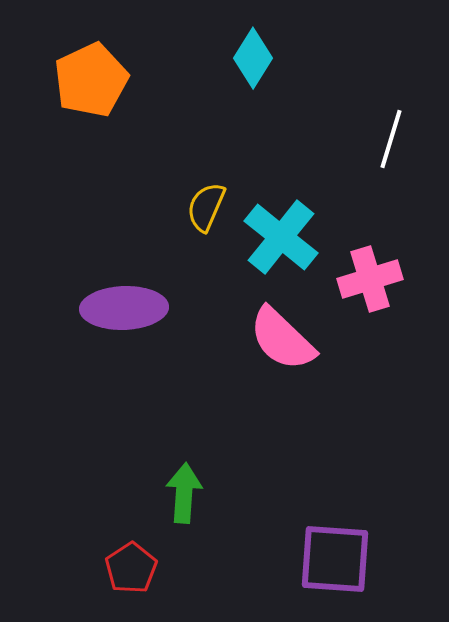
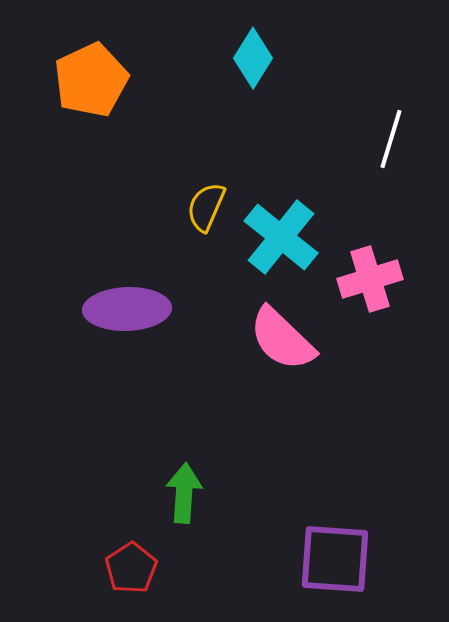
purple ellipse: moved 3 px right, 1 px down
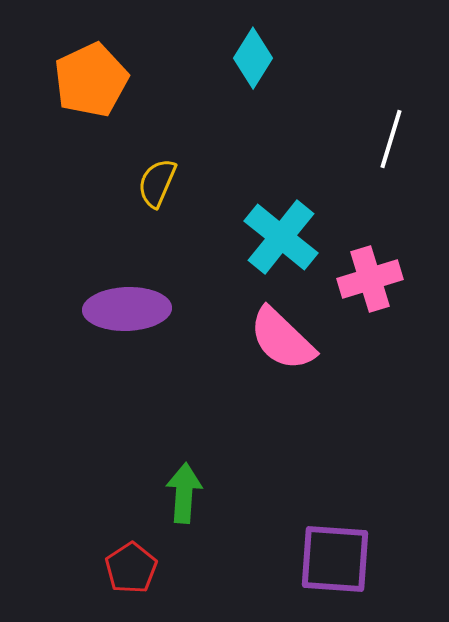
yellow semicircle: moved 49 px left, 24 px up
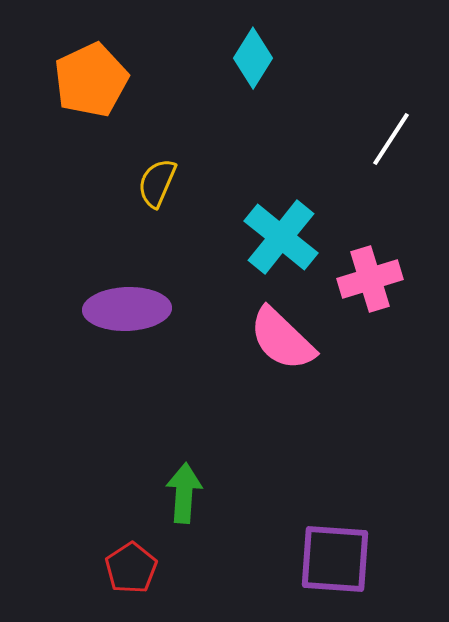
white line: rotated 16 degrees clockwise
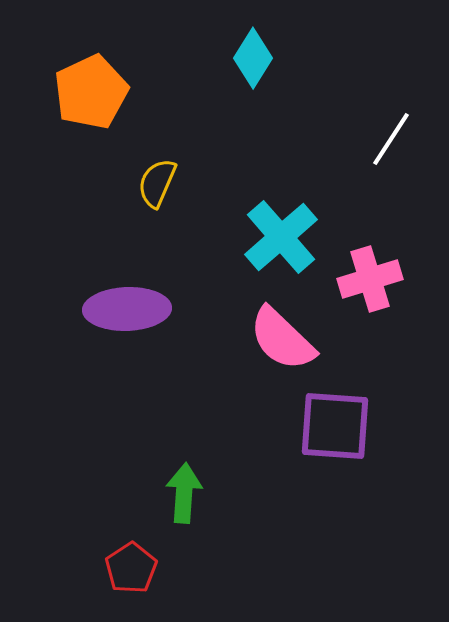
orange pentagon: moved 12 px down
cyan cross: rotated 10 degrees clockwise
purple square: moved 133 px up
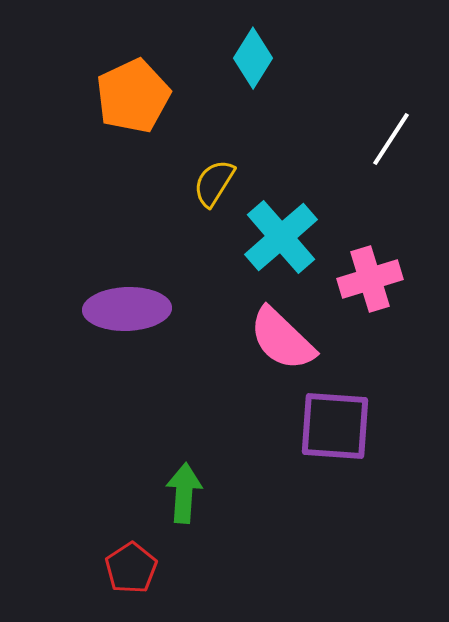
orange pentagon: moved 42 px right, 4 px down
yellow semicircle: moved 57 px right; rotated 9 degrees clockwise
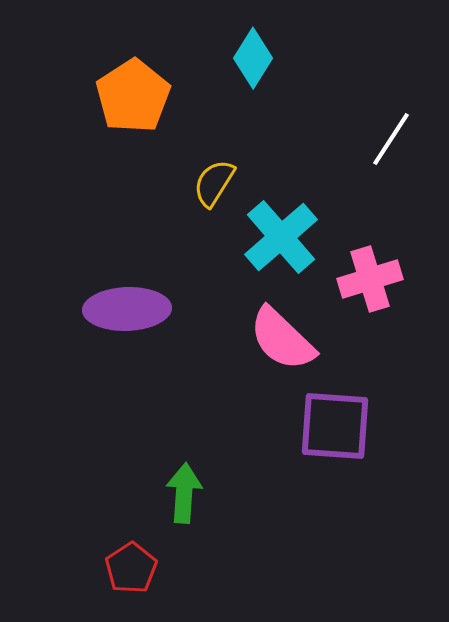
orange pentagon: rotated 8 degrees counterclockwise
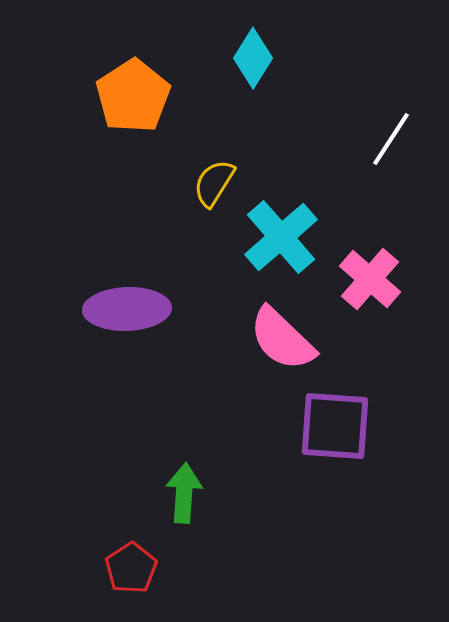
pink cross: rotated 32 degrees counterclockwise
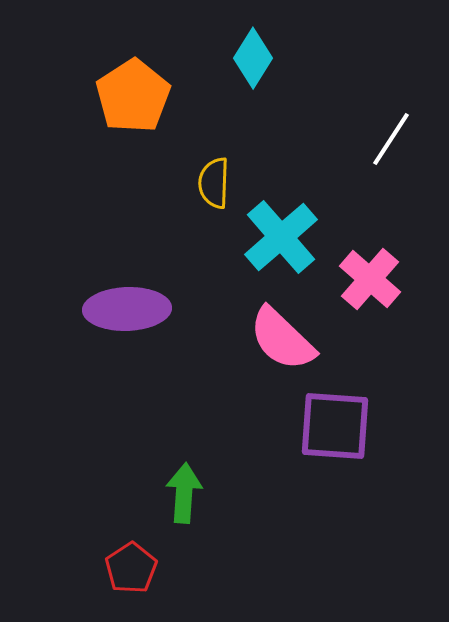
yellow semicircle: rotated 30 degrees counterclockwise
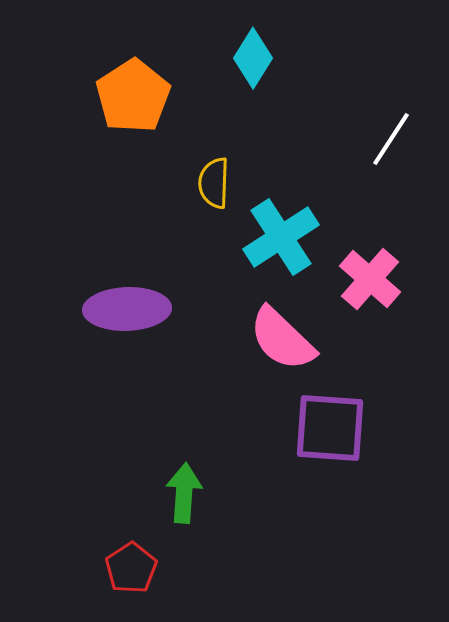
cyan cross: rotated 8 degrees clockwise
purple square: moved 5 px left, 2 px down
